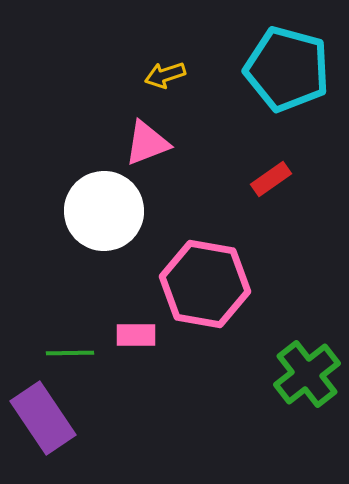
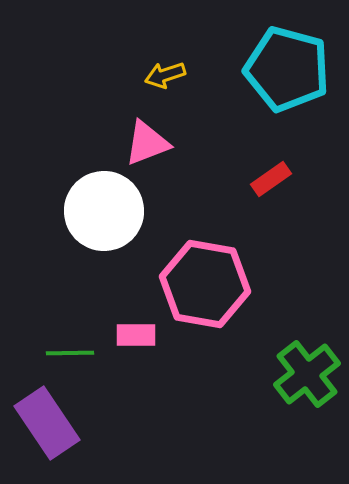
purple rectangle: moved 4 px right, 5 px down
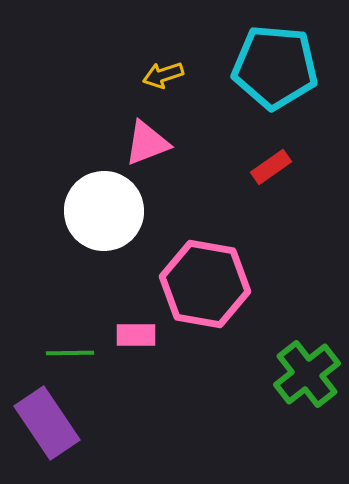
cyan pentagon: moved 12 px left, 2 px up; rotated 10 degrees counterclockwise
yellow arrow: moved 2 px left
red rectangle: moved 12 px up
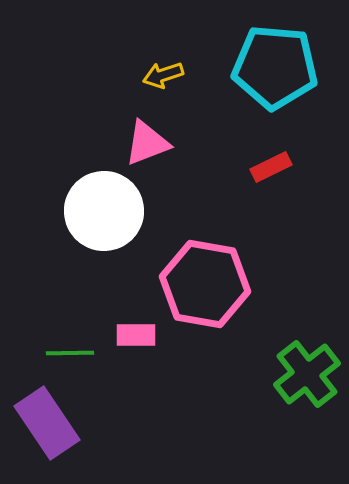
red rectangle: rotated 9 degrees clockwise
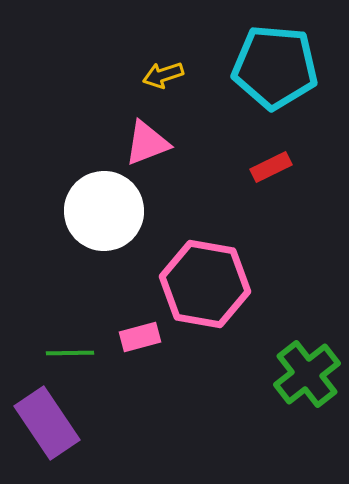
pink rectangle: moved 4 px right, 2 px down; rotated 15 degrees counterclockwise
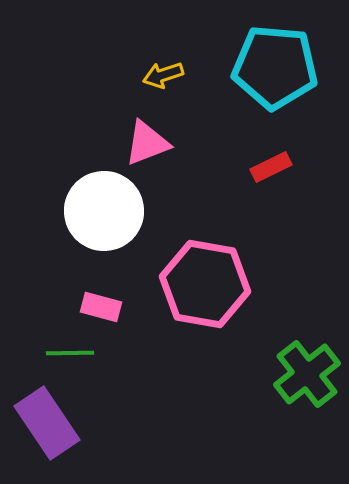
pink rectangle: moved 39 px left, 30 px up; rotated 30 degrees clockwise
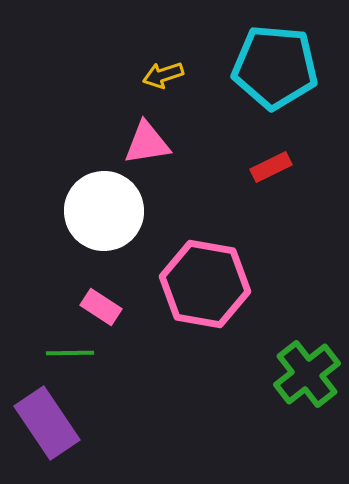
pink triangle: rotated 12 degrees clockwise
pink rectangle: rotated 18 degrees clockwise
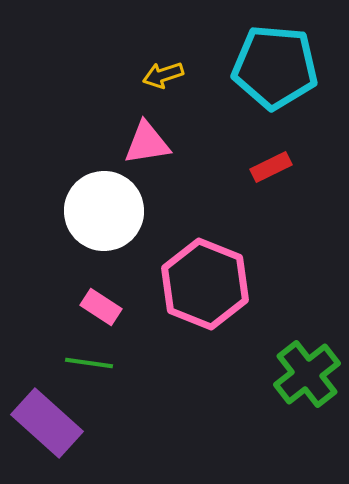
pink hexagon: rotated 12 degrees clockwise
green line: moved 19 px right, 10 px down; rotated 9 degrees clockwise
purple rectangle: rotated 14 degrees counterclockwise
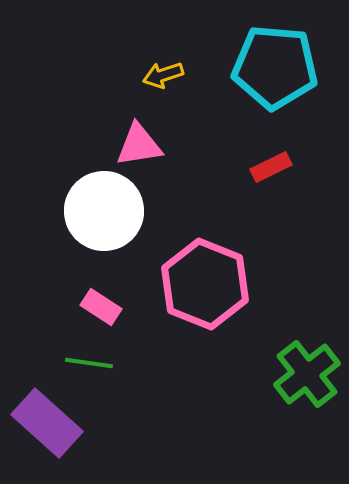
pink triangle: moved 8 px left, 2 px down
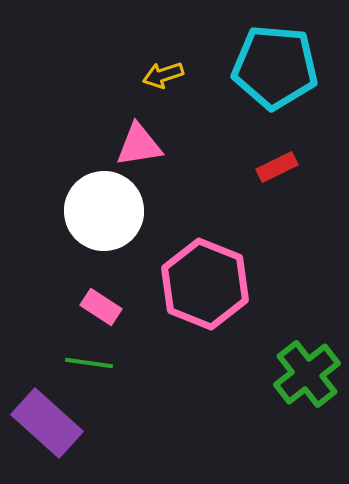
red rectangle: moved 6 px right
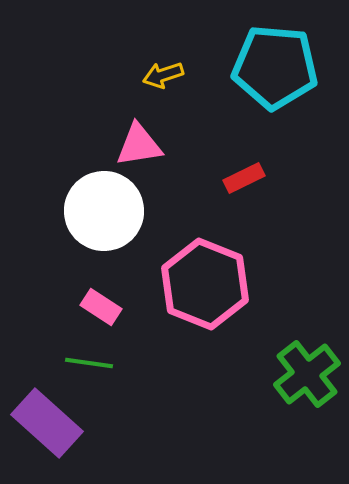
red rectangle: moved 33 px left, 11 px down
